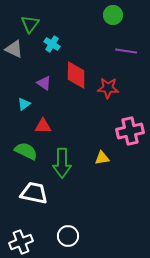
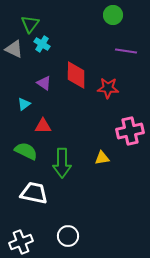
cyan cross: moved 10 px left
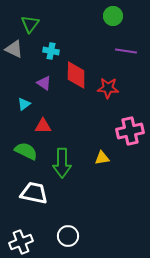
green circle: moved 1 px down
cyan cross: moved 9 px right, 7 px down; rotated 21 degrees counterclockwise
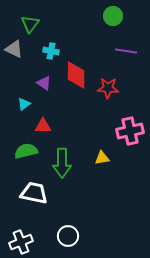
green semicircle: rotated 40 degrees counterclockwise
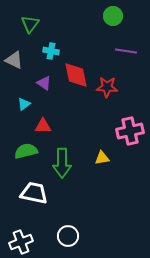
gray triangle: moved 11 px down
red diamond: rotated 12 degrees counterclockwise
red star: moved 1 px left, 1 px up
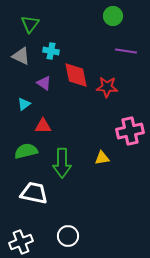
gray triangle: moved 7 px right, 4 px up
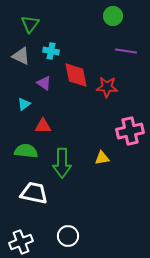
green semicircle: rotated 20 degrees clockwise
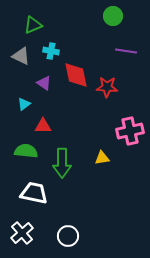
green triangle: moved 3 px right, 1 px down; rotated 30 degrees clockwise
white cross: moved 1 px right, 9 px up; rotated 20 degrees counterclockwise
